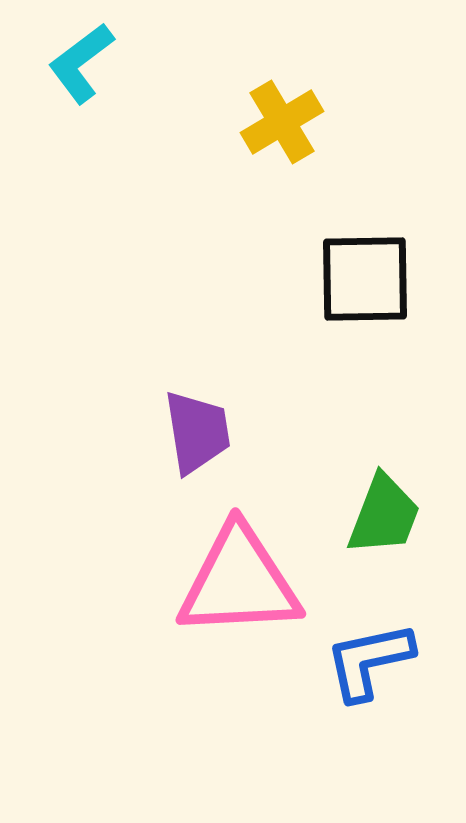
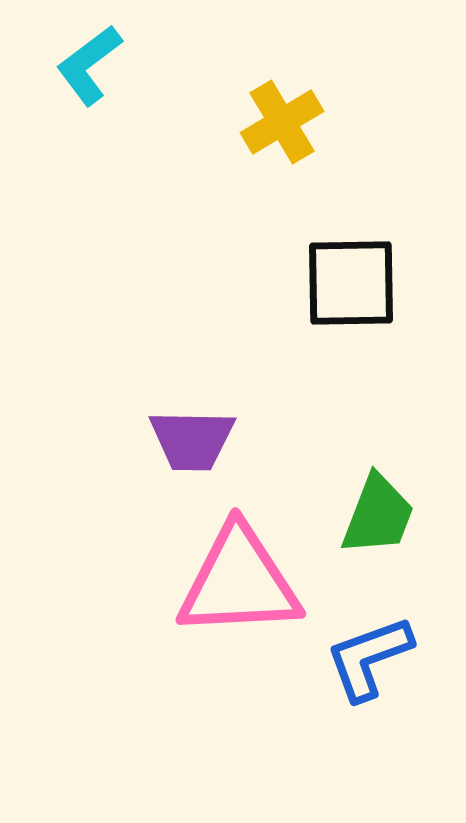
cyan L-shape: moved 8 px right, 2 px down
black square: moved 14 px left, 4 px down
purple trapezoid: moved 5 px left, 8 px down; rotated 100 degrees clockwise
green trapezoid: moved 6 px left
blue L-shape: moved 3 px up; rotated 8 degrees counterclockwise
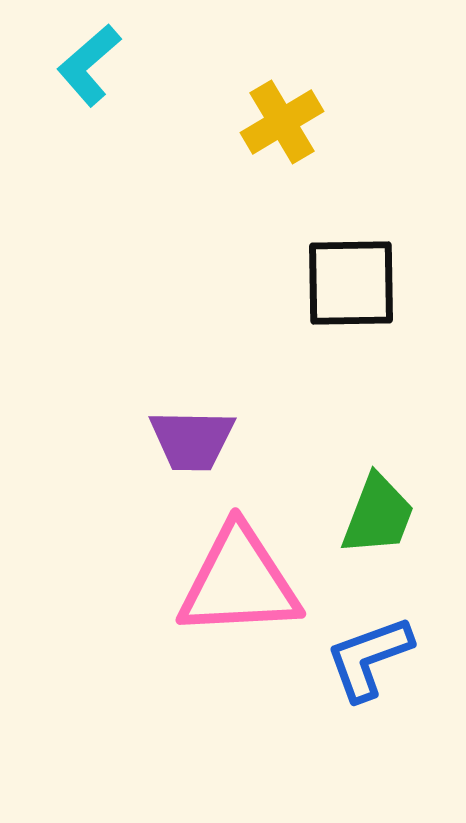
cyan L-shape: rotated 4 degrees counterclockwise
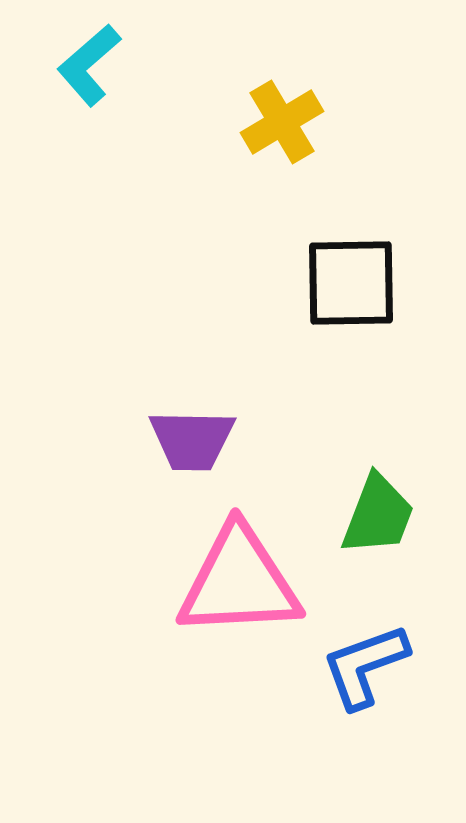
blue L-shape: moved 4 px left, 8 px down
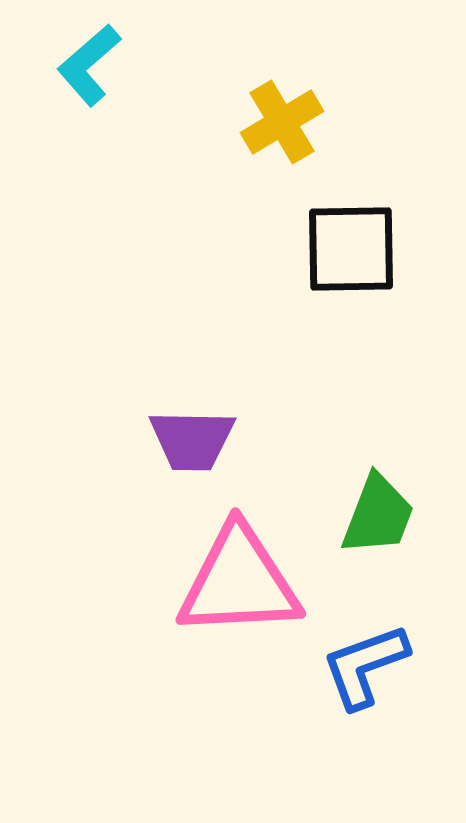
black square: moved 34 px up
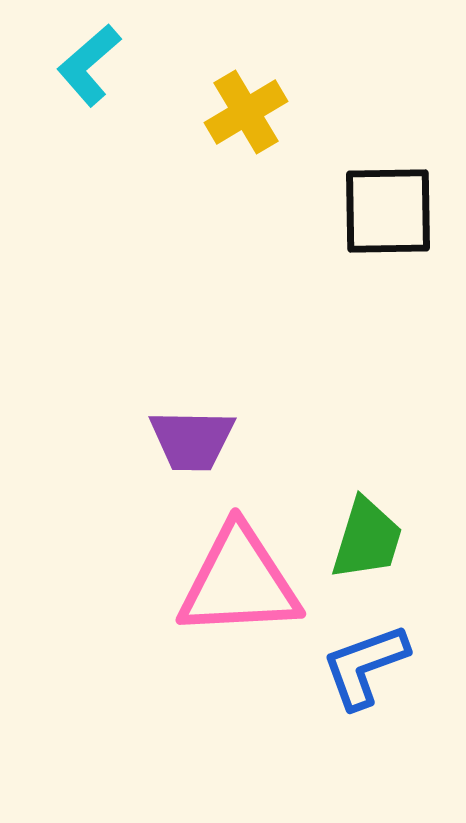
yellow cross: moved 36 px left, 10 px up
black square: moved 37 px right, 38 px up
green trapezoid: moved 11 px left, 24 px down; rotated 4 degrees counterclockwise
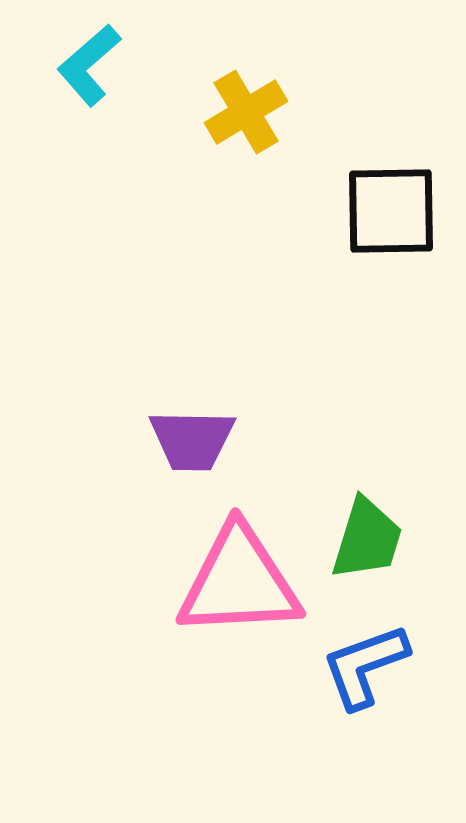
black square: moved 3 px right
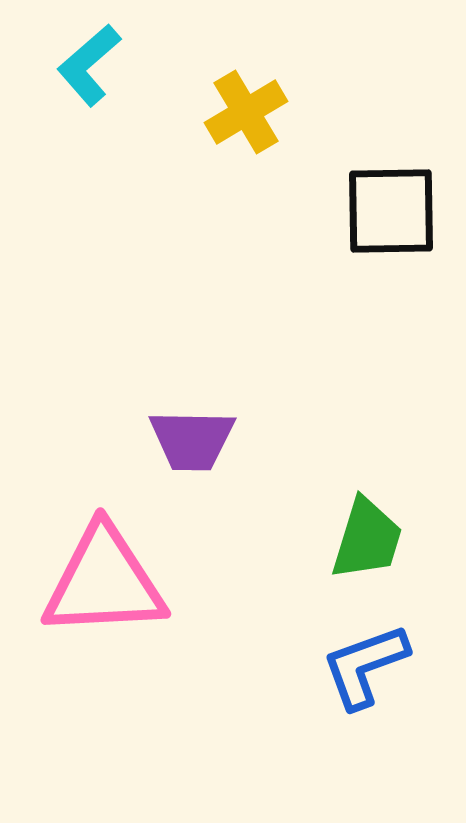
pink triangle: moved 135 px left
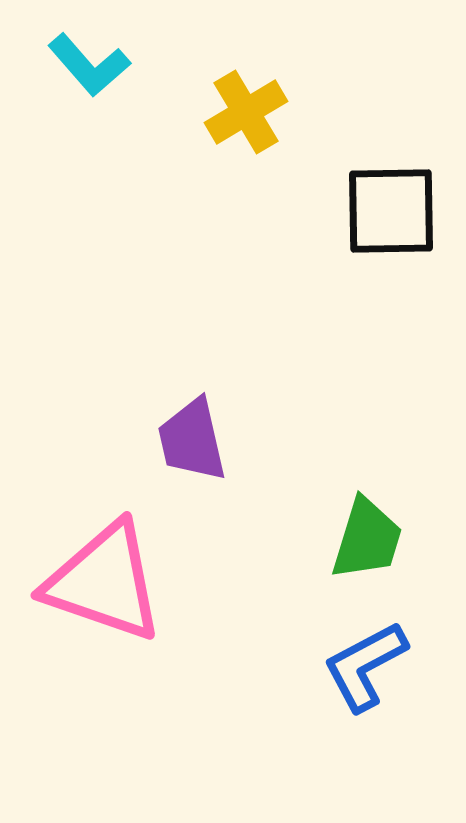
cyan L-shape: rotated 90 degrees counterclockwise
purple trapezoid: rotated 76 degrees clockwise
pink triangle: rotated 22 degrees clockwise
blue L-shape: rotated 8 degrees counterclockwise
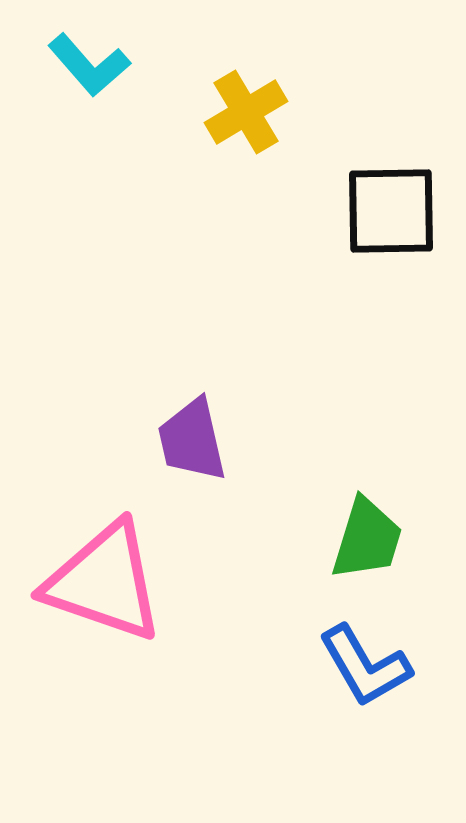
blue L-shape: rotated 92 degrees counterclockwise
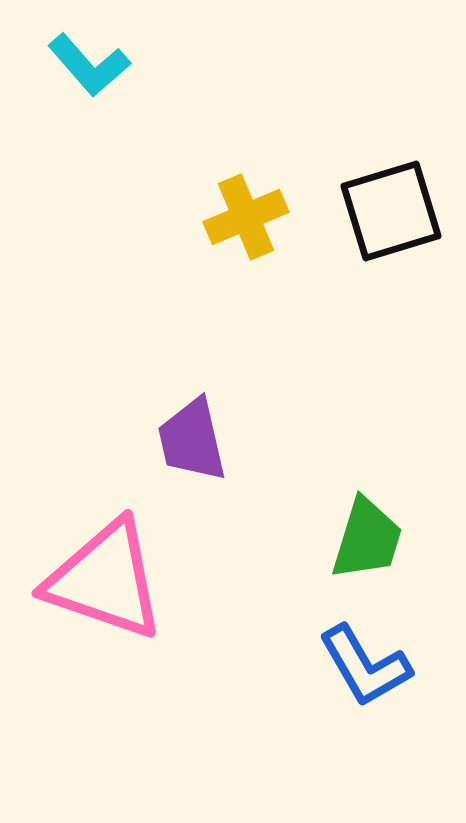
yellow cross: moved 105 px down; rotated 8 degrees clockwise
black square: rotated 16 degrees counterclockwise
pink triangle: moved 1 px right, 2 px up
